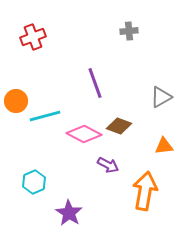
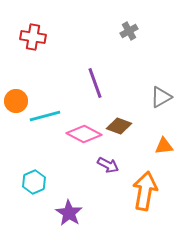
gray cross: rotated 24 degrees counterclockwise
red cross: rotated 30 degrees clockwise
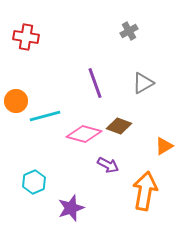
red cross: moved 7 px left
gray triangle: moved 18 px left, 14 px up
pink diamond: rotated 12 degrees counterclockwise
orange triangle: rotated 24 degrees counterclockwise
purple star: moved 2 px right, 5 px up; rotated 20 degrees clockwise
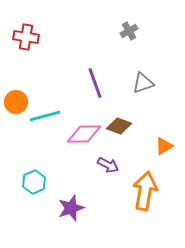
gray triangle: rotated 10 degrees clockwise
orange circle: moved 1 px down
pink diamond: rotated 16 degrees counterclockwise
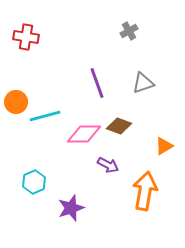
purple line: moved 2 px right
